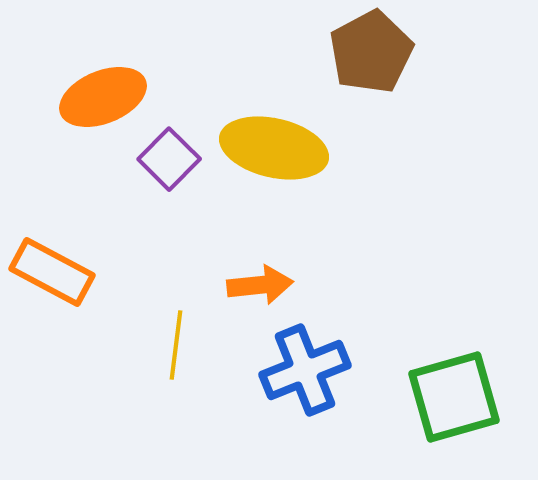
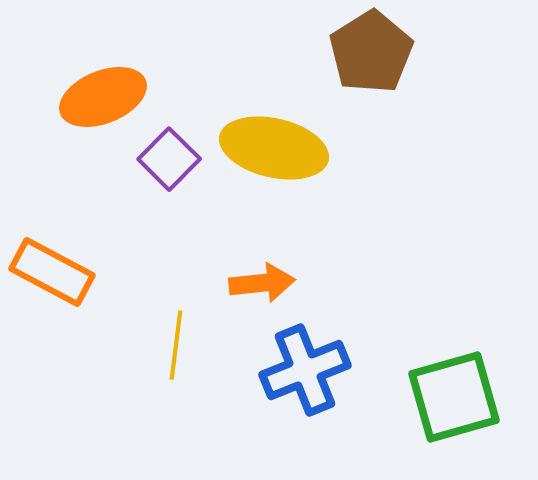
brown pentagon: rotated 4 degrees counterclockwise
orange arrow: moved 2 px right, 2 px up
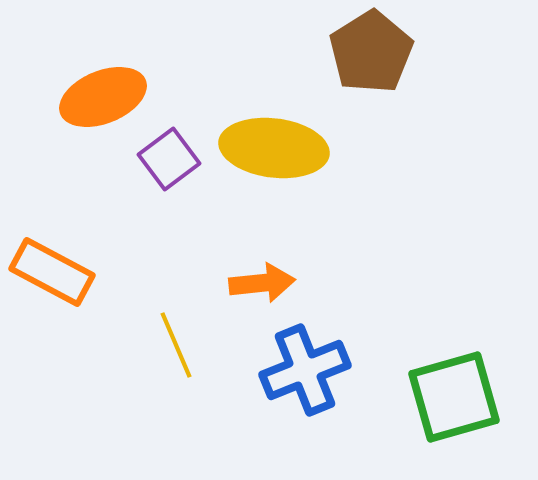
yellow ellipse: rotated 6 degrees counterclockwise
purple square: rotated 8 degrees clockwise
yellow line: rotated 30 degrees counterclockwise
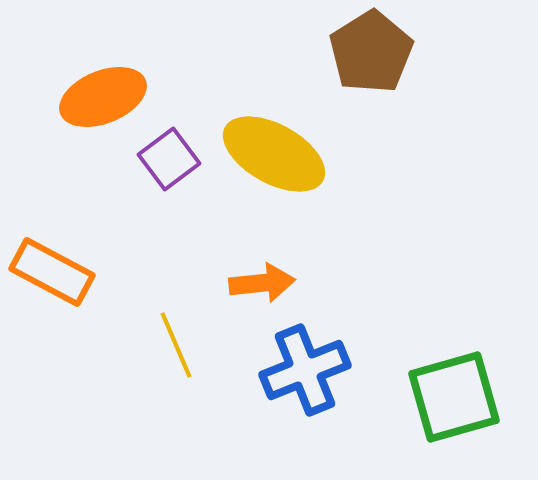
yellow ellipse: moved 6 px down; rotated 22 degrees clockwise
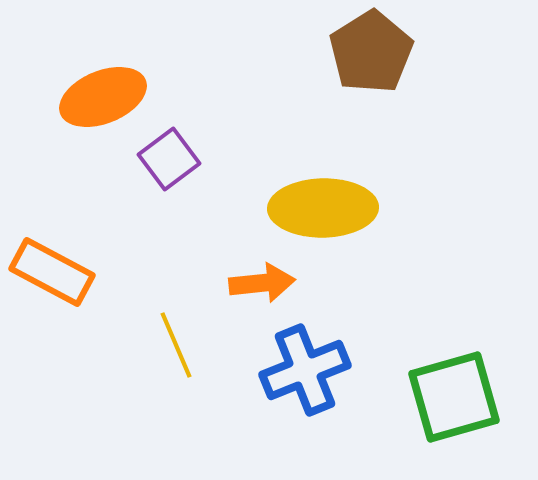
yellow ellipse: moved 49 px right, 54 px down; rotated 30 degrees counterclockwise
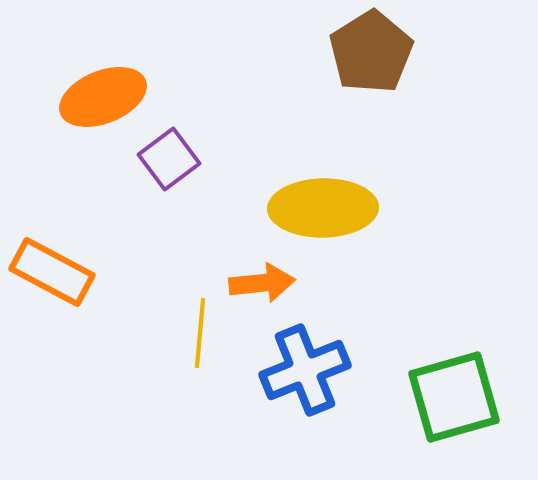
yellow line: moved 24 px right, 12 px up; rotated 28 degrees clockwise
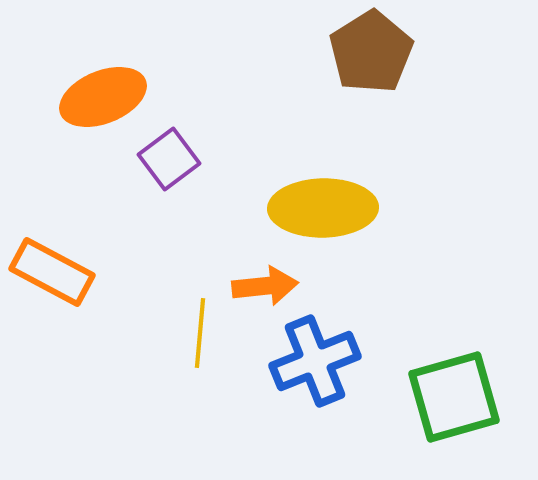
orange arrow: moved 3 px right, 3 px down
blue cross: moved 10 px right, 9 px up
